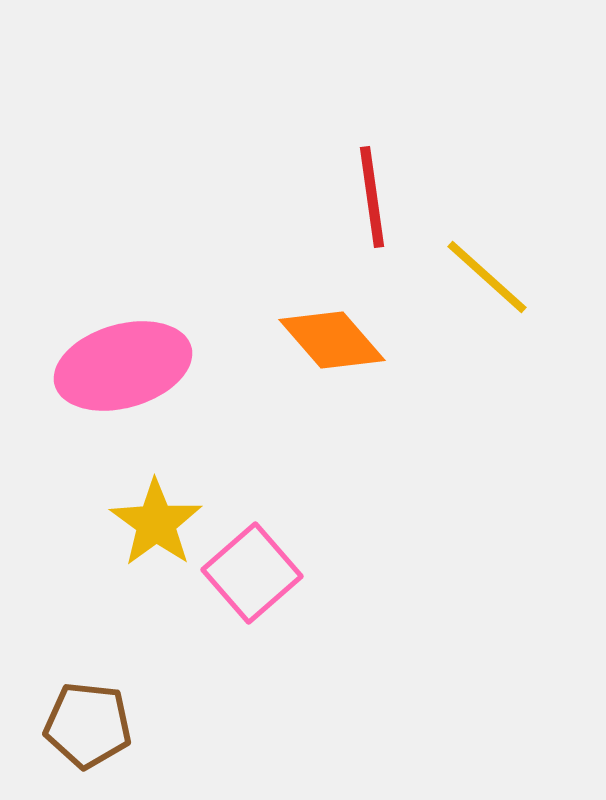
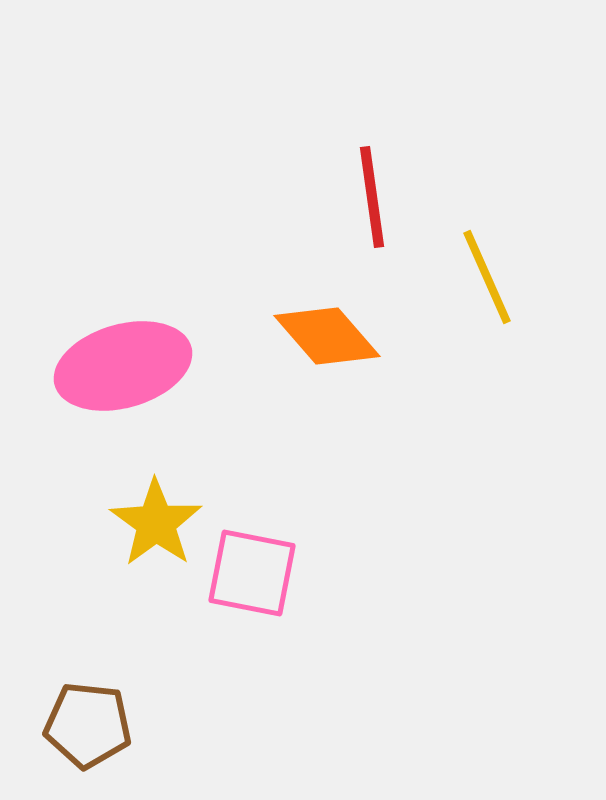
yellow line: rotated 24 degrees clockwise
orange diamond: moved 5 px left, 4 px up
pink square: rotated 38 degrees counterclockwise
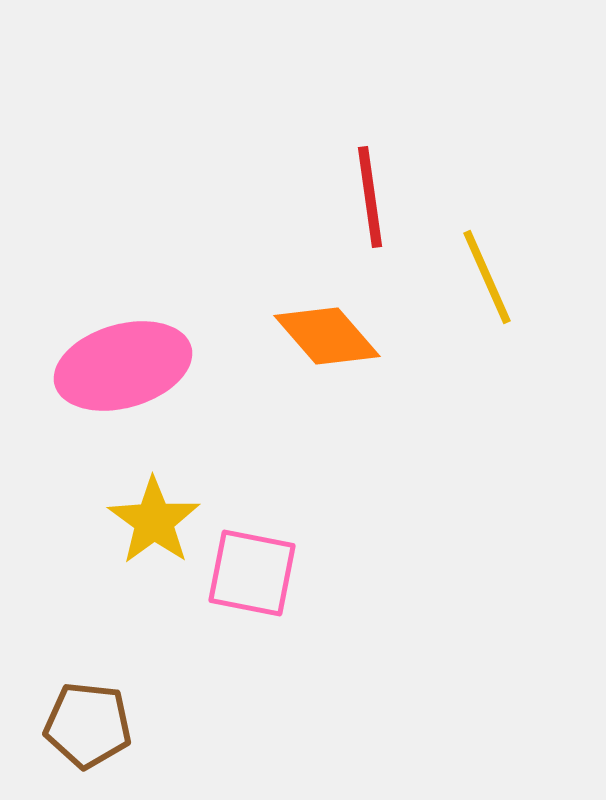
red line: moved 2 px left
yellow star: moved 2 px left, 2 px up
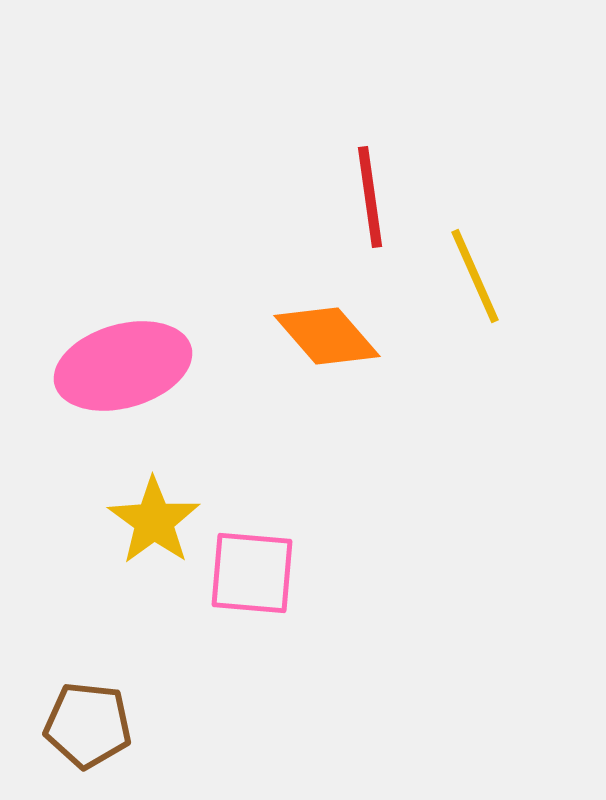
yellow line: moved 12 px left, 1 px up
pink square: rotated 6 degrees counterclockwise
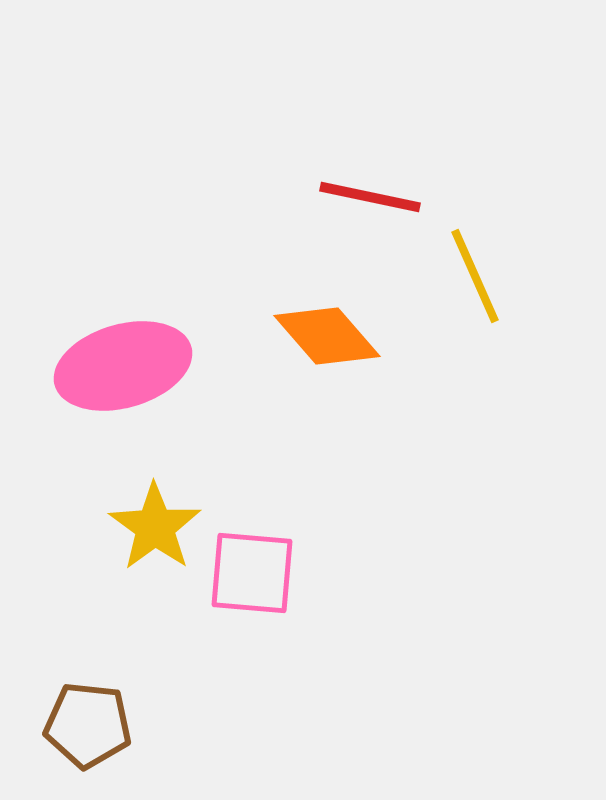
red line: rotated 70 degrees counterclockwise
yellow star: moved 1 px right, 6 px down
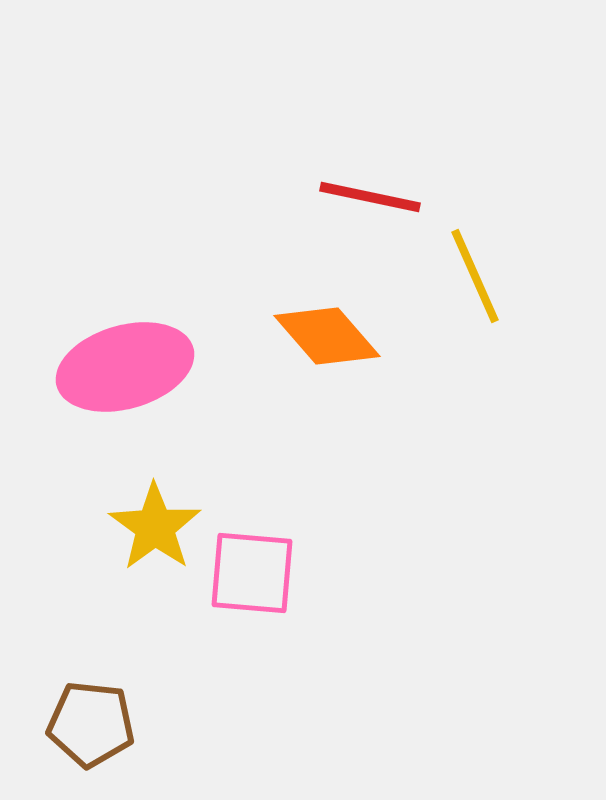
pink ellipse: moved 2 px right, 1 px down
brown pentagon: moved 3 px right, 1 px up
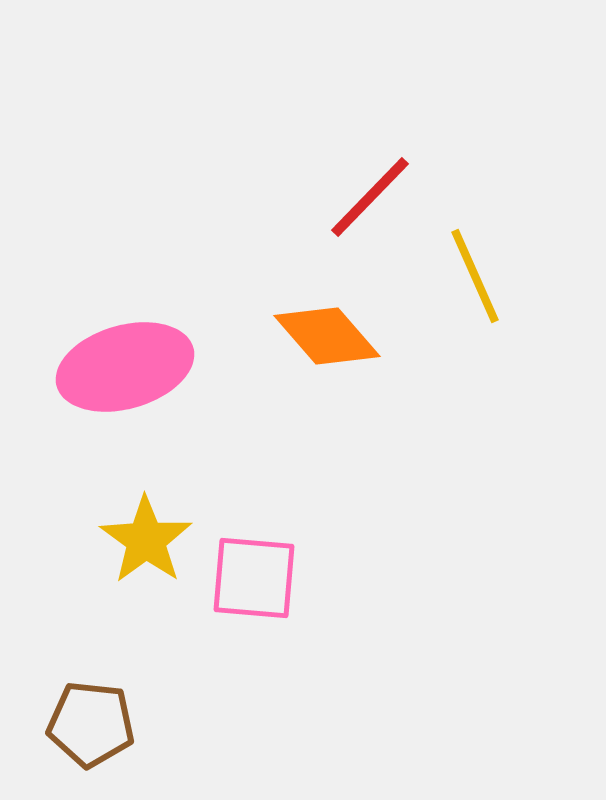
red line: rotated 58 degrees counterclockwise
yellow star: moved 9 px left, 13 px down
pink square: moved 2 px right, 5 px down
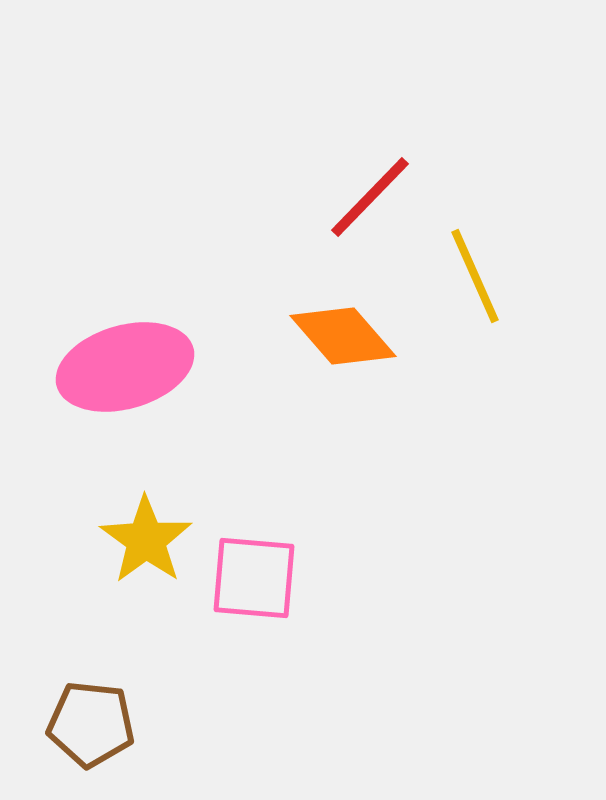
orange diamond: moved 16 px right
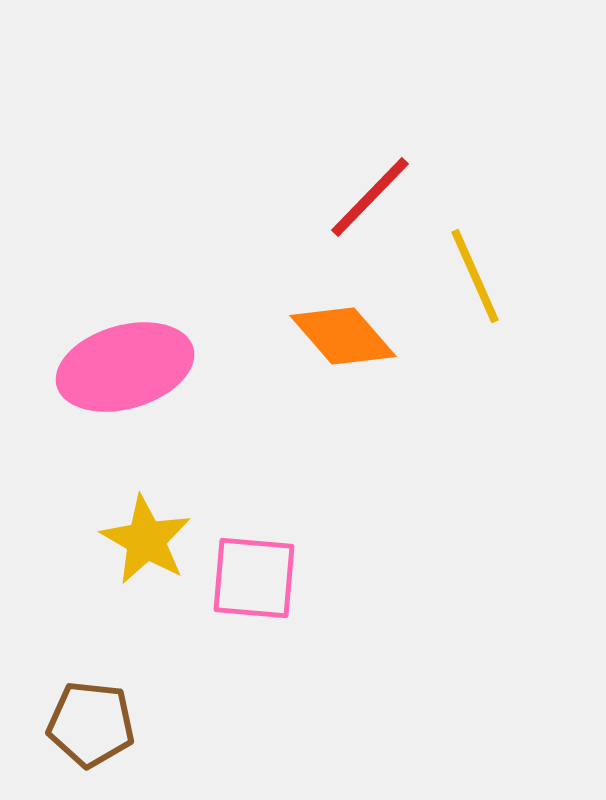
yellow star: rotated 6 degrees counterclockwise
